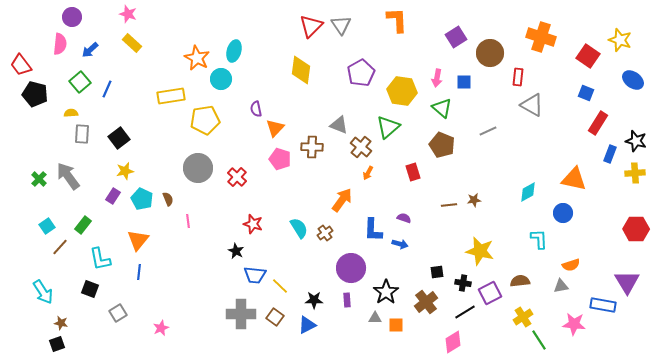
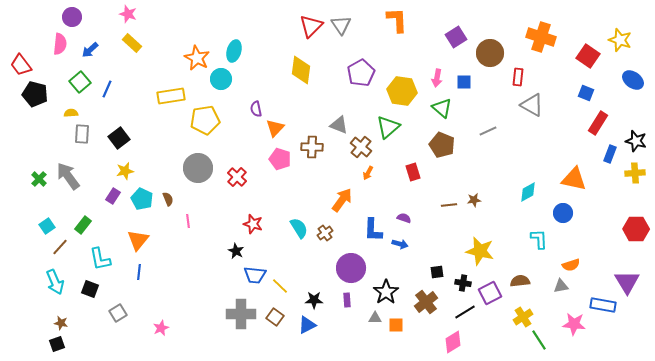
cyan arrow at (43, 292): moved 12 px right, 10 px up; rotated 10 degrees clockwise
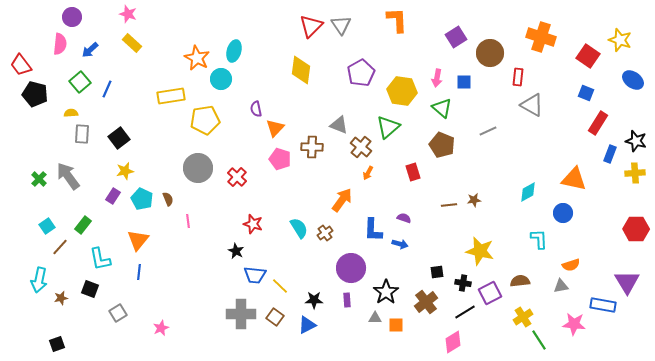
cyan arrow at (55, 282): moved 16 px left, 2 px up; rotated 35 degrees clockwise
brown star at (61, 323): moved 25 px up; rotated 24 degrees counterclockwise
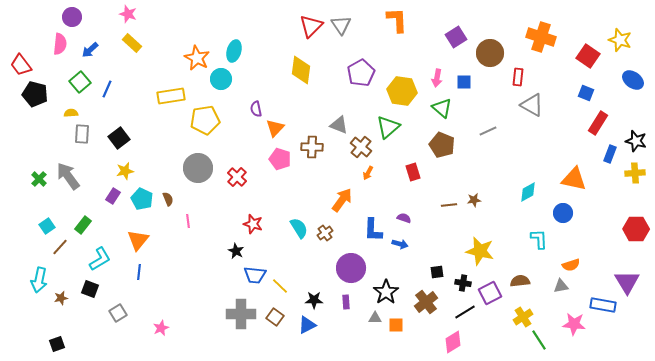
cyan L-shape at (100, 259): rotated 110 degrees counterclockwise
purple rectangle at (347, 300): moved 1 px left, 2 px down
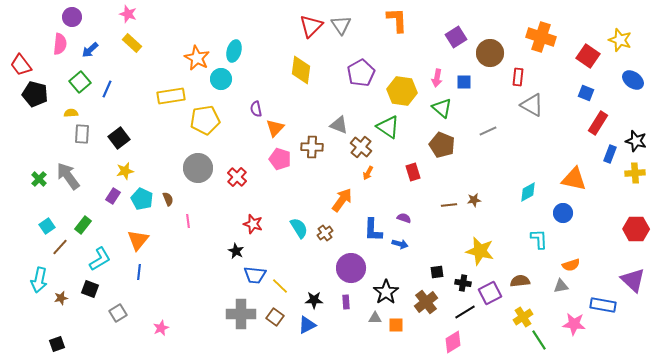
green triangle at (388, 127): rotated 45 degrees counterclockwise
purple triangle at (627, 282): moved 6 px right, 2 px up; rotated 16 degrees counterclockwise
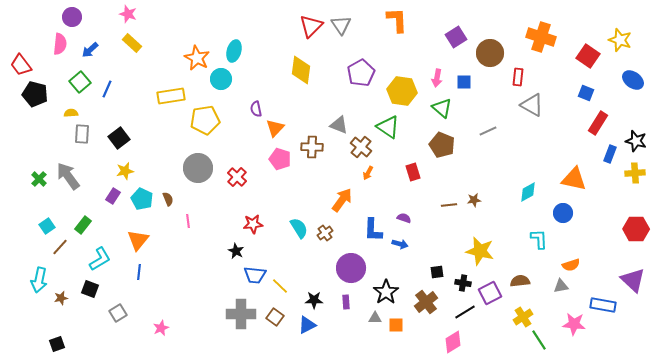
red star at (253, 224): rotated 24 degrees counterclockwise
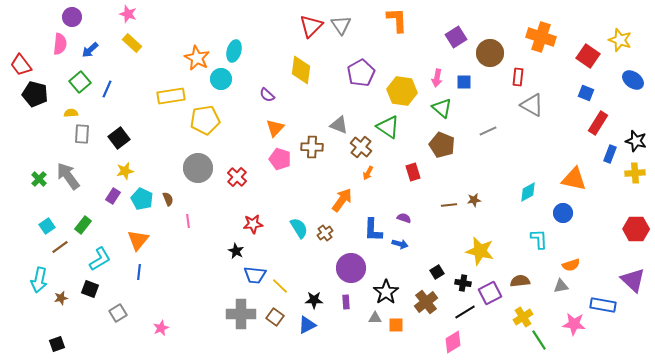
purple semicircle at (256, 109): moved 11 px right, 14 px up; rotated 35 degrees counterclockwise
brown line at (60, 247): rotated 12 degrees clockwise
black square at (437, 272): rotated 24 degrees counterclockwise
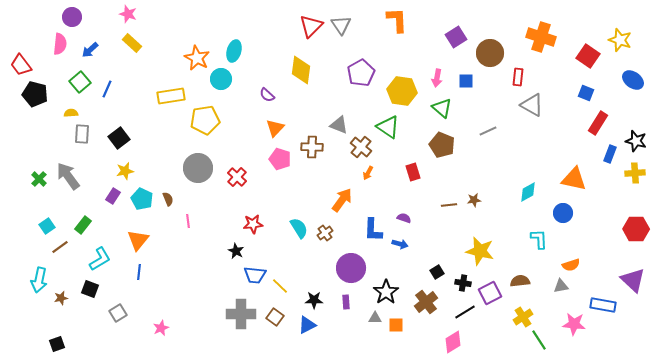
blue square at (464, 82): moved 2 px right, 1 px up
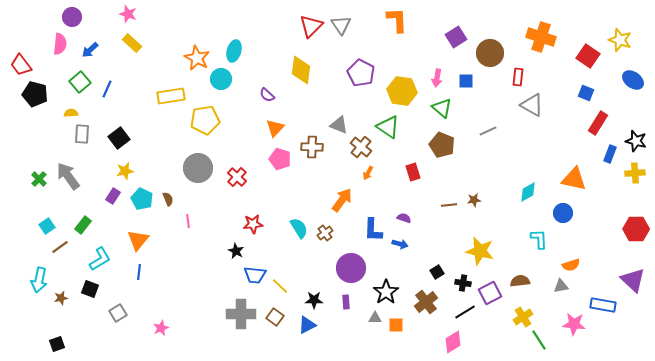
purple pentagon at (361, 73): rotated 16 degrees counterclockwise
